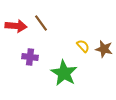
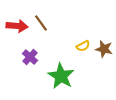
red arrow: moved 1 px right
yellow semicircle: rotated 104 degrees clockwise
purple cross: rotated 35 degrees clockwise
green star: moved 3 px left, 3 px down
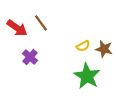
red arrow: moved 2 px down; rotated 30 degrees clockwise
green star: moved 26 px right
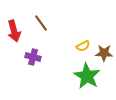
red arrow: moved 3 px left, 3 px down; rotated 40 degrees clockwise
brown star: moved 4 px down; rotated 12 degrees counterclockwise
purple cross: moved 3 px right; rotated 28 degrees counterclockwise
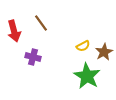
brown star: moved 1 px up; rotated 30 degrees counterclockwise
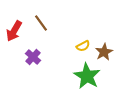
red arrow: rotated 45 degrees clockwise
purple cross: rotated 28 degrees clockwise
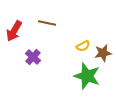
brown line: moved 6 px right; rotated 42 degrees counterclockwise
brown star: moved 1 px left, 1 px down; rotated 18 degrees clockwise
green star: rotated 12 degrees counterclockwise
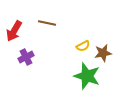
purple cross: moved 7 px left; rotated 21 degrees clockwise
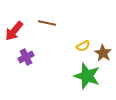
red arrow: rotated 10 degrees clockwise
brown star: rotated 30 degrees counterclockwise
